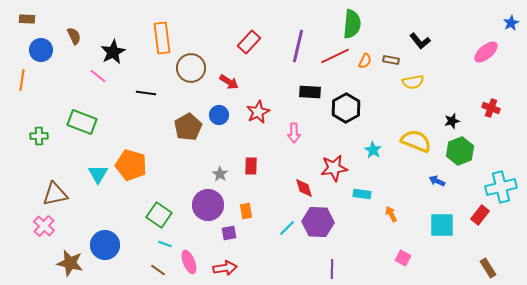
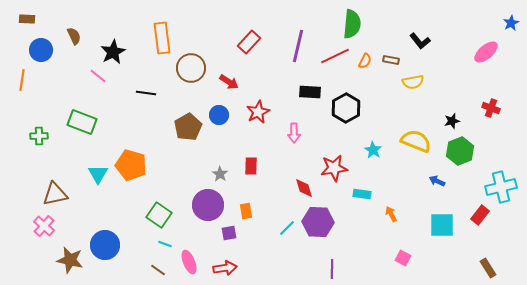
brown star at (70, 263): moved 3 px up
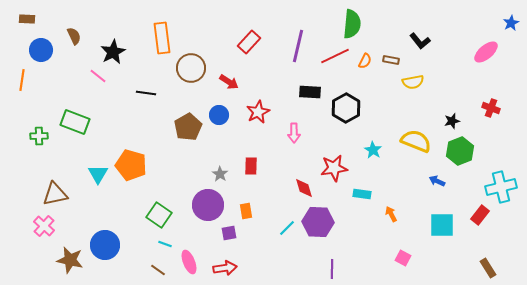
green rectangle at (82, 122): moved 7 px left
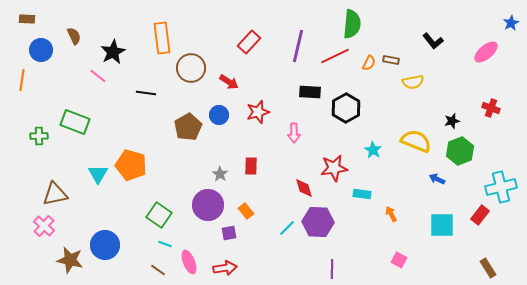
black L-shape at (420, 41): moved 13 px right
orange semicircle at (365, 61): moved 4 px right, 2 px down
red star at (258, 112): rotated 10 degrees clockwise
blue arrow at (437, 181): moved 2 px up
orange rectangle at (246, 211): rotated 28 degrees counterclockwise
pink square at (403, 258): moved 4 px left, 2 px down
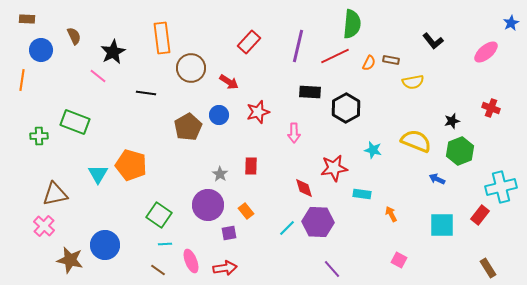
cyan star at (373, 150): rotated 18 degrees counterclockwise
cyan line at (165, 244): rotated 24 degrees counterclockwise
pink ellipse at (189, 262): moved 2 px right, 1 px up
purple line at (332, 269): rotated 42 degrees counterclockwise
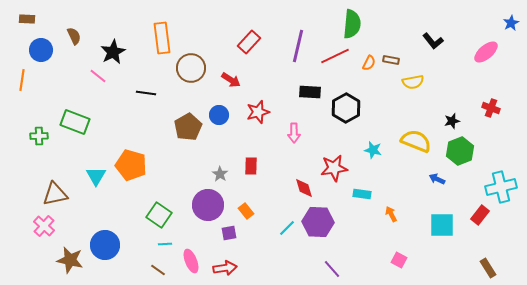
red arrow at (229, 82): moved 2 px right, 2 px up
cyan triangle at (98, 174): moved 2 px left, 2 px down
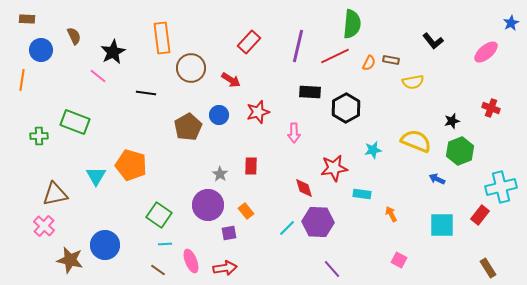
cyan star at (373, 150): rotated 24 degrees counterclockwise
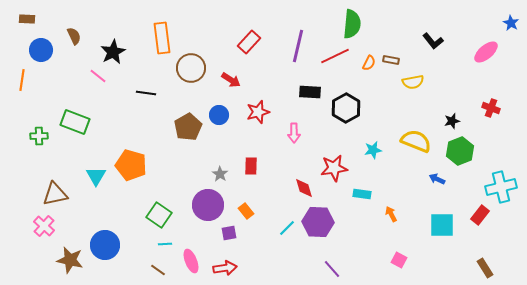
blue star at (511, 23): rotated 14 degrees counterclockwise
brown rectangle at (488, 268): moved 3 px left
